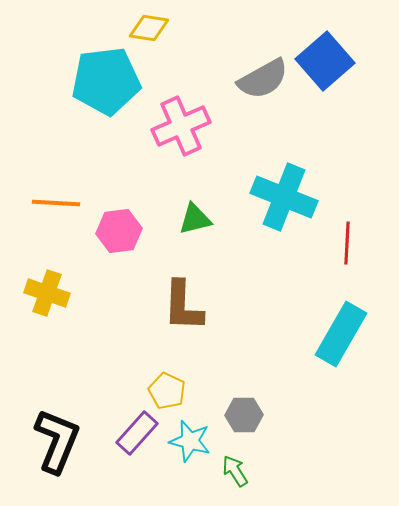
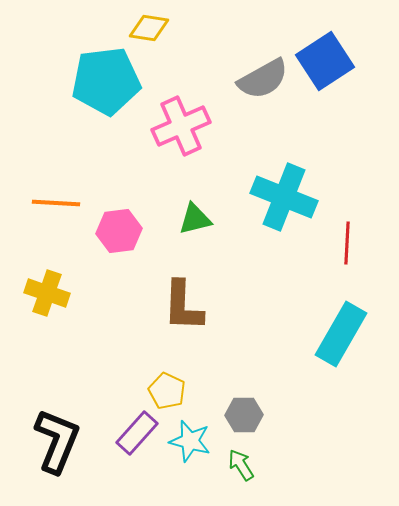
blue square: rotated 8 degrees clockwise
green arrow: moved 6 px right, 6 px up
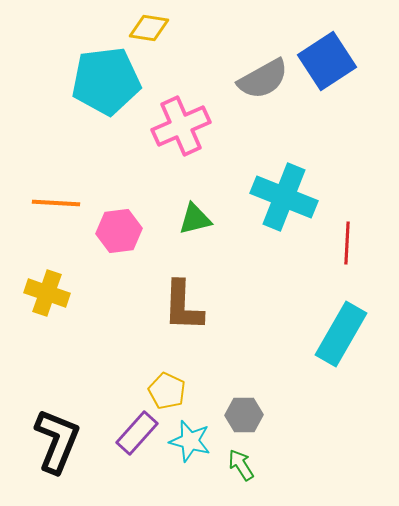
blue square: moved 2 px right
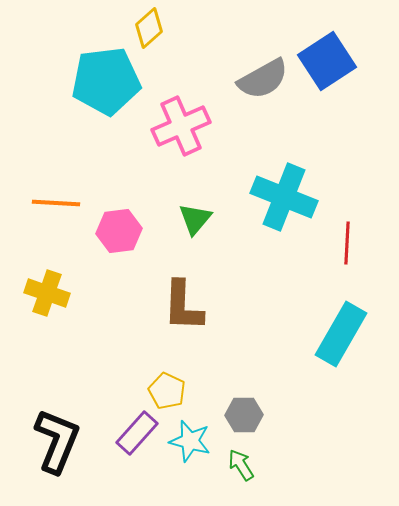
yellow diamond: rotated 51 degrees counterclockwise
green triangle: rotated 36 degrees counterclockwise
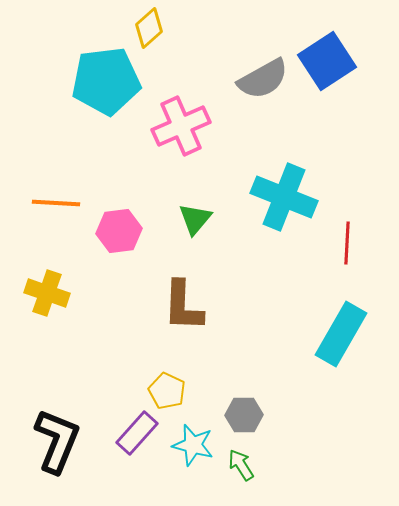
cyan star: moved 3 px right, 4 px down
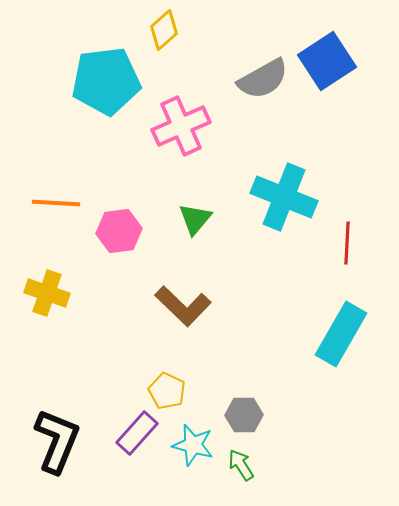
yellow diamond: moved 15 px right, 2 px down
brown L-shape: rotated 48 degrees counterclockwise
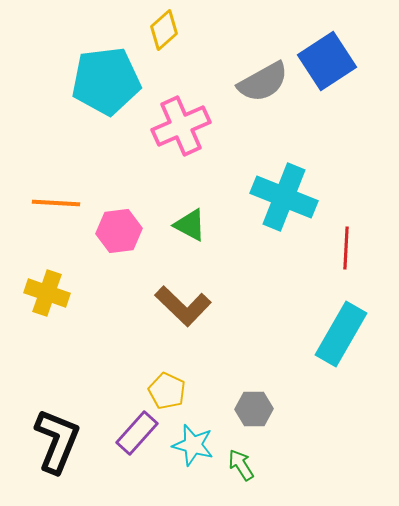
gray semicircle: moved 3 px down
green triangle: moved 5 px left, 6 px down; rotated 42 degrees counterclockwise
red line: moved 1 px left, 5 px down
gray hexagon: moved 10 px right, 6 px up
